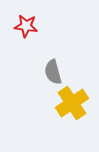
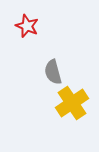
red star: moved 1 px right; rotated 15 degrees clockwise
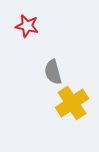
red star: rotated 10 degrees counterclockwise
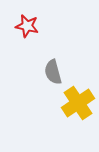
yellow cross: moved 6 px right
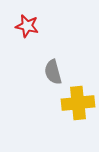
yellow cross: rotated 28 degrees clockwise
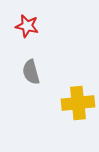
gray semicircle: moved 22 px left
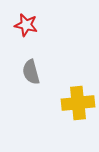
red star: moved 1 px left, 1 px up
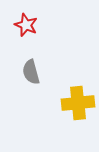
red star: rotated 10 degrees clockwise
